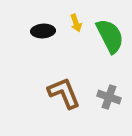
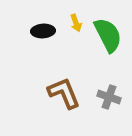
green semicircle: moved 2 px left, 1 px up
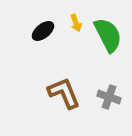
black ellipse: rotated 35 degrees counterclockwise
